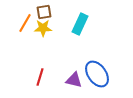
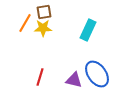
cyan rectangle: moved 8 px right, 6 px down
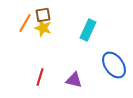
brown square: moved 1 px left, 3 px down
yellow star: rotated 18 degrees clockwise
blue ellipse: moved 17 px right, 9 px up
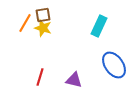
cyan rectangle: moved 11 px right, 4 px up
